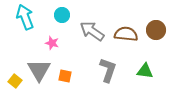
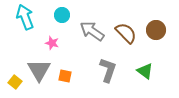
brown semicircle: moved 1 px up; rotated 40 degrees clockwise
green triangle: rotated 30 degrees clockwise
yellow square: moved 1 px down
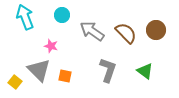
pink star: moved 1 px left, 3 px down
gray triangle: rotated 15 degrees counterclockwise
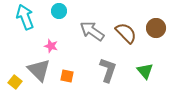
cyan circle: moved 3 px left, 4 px up
brown circle: moved 2 px up
green triangle: rotated 12 degrees clockwise
orange square: moved 2 px right
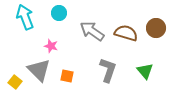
cyan circle: moved 2 px down
brown semicircle: rotated 30 degrees counterclockwise
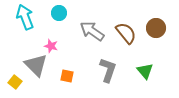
brown semicircle: rotated 35 degrees clockwise
gray triangle: moved 3 px left, 5 px up
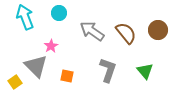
brown circle: moved 2 px right, 2 px down
pink star: rotated 24 degrees clockwise
gray triangle: moved 1 px down
yellow square: rotated 16 degrees clockwise
